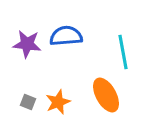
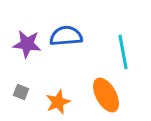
gray square: moved 7 px left, 10 px up
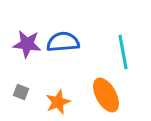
blue semicircle: moved 3 px left, 6 px down
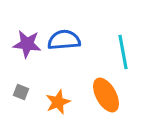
blue semicircle: moved 1 px right, 2 px up
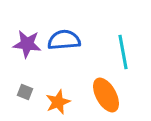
gray square: moved 4 px right
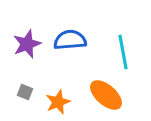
blue semicircle: moved 6 px right
purple star: rotated 28 degrees counterclockwise
orange ellipse: rotated 20 degrees counterclockwise
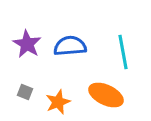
blue semicircle: moved 6 px down
purple star: rotated 20 degrees counterclockwise
orange ellipse: rotated 16 degrees counterclockwise
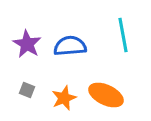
cyan line: moved 17 px up
gray square: moved 2 px right, 2 px up
orange star: moved 6 px right, 4 px up
